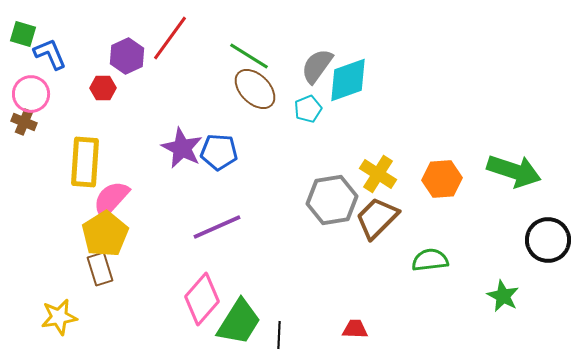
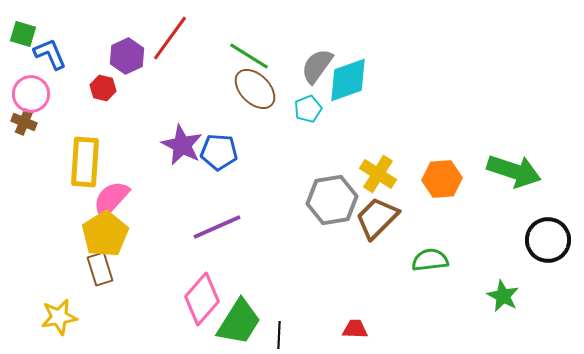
red hexagon: rotated 15 degrees clockwise
purple star: moved 3 px up
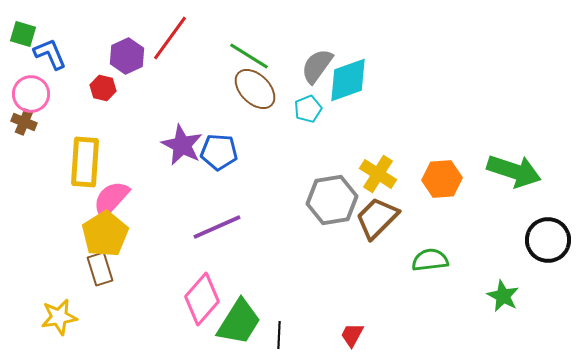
red trapezoid: moved 3 px left, 6 px down; rotated 64 degrees counterclockwise
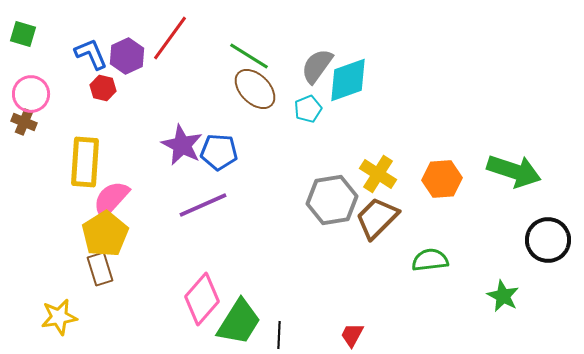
blue L-shape: moved 41 px right
purple line: moved 14 px left, 22 px up
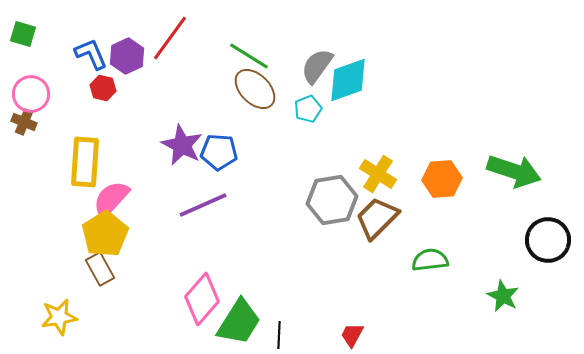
brown rectangle: rotated 12 degrees counterclockwise
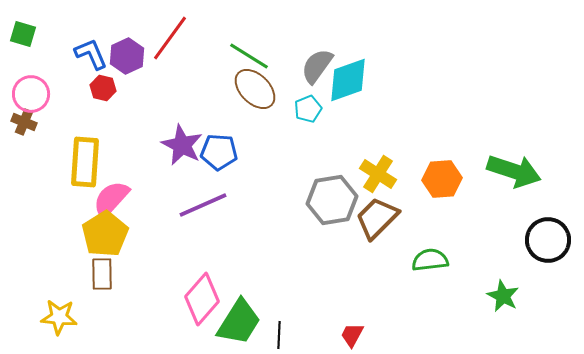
brown rectangle: moved 2 px right, 5 px down; rotated 28 degrees clockwise
yellow star: rotated 15 degrees clockwise
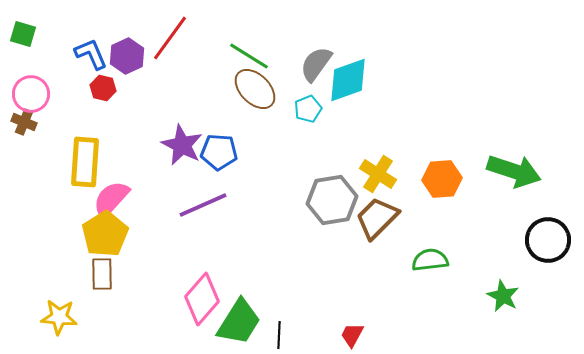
gray semicircle: moved 1 px left, 2 px up
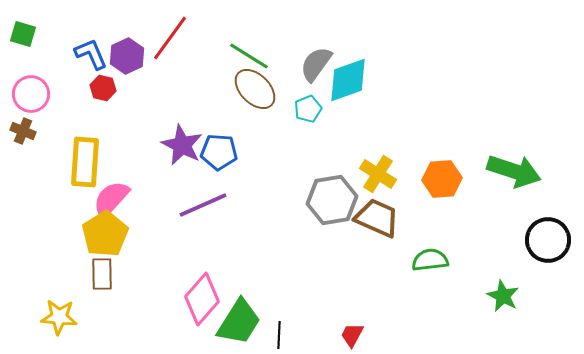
brown cross: moved 1 px left, 9 px down
brown trapezoid: rotated 69 degrees clockwise
